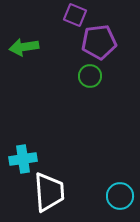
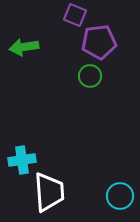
cyan cross: moved 1 px left, 1 px down
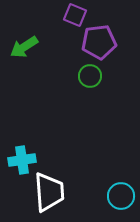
green arrow: rotated 24 degrees counterclockwise
cyan circle: moved 1 px right
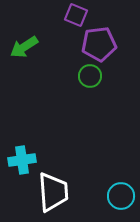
purple square: moved 1 px right
purple pentagon: moved 2 px down
white trapezoid: moved 4 px right
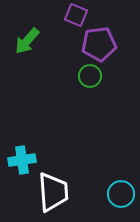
green arrow: moved 3 px right, 6 px up; rotated 16 degrees counterclockwise
cyan circle: moved 2 px up
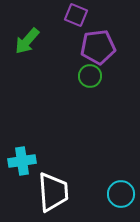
purple pentagon: moved 1 px left, 3 px down
cyan cross: moved 1 px down
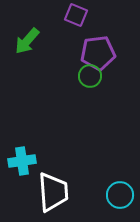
purple pentagon: moved 6 px down
cyan circle: moved 1 px left, 1 px down
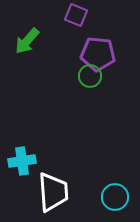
purple pentagon: moved 1 px down; rotated 12 degrees clockwise
cyan circle: moved 5 px left, 2 px down
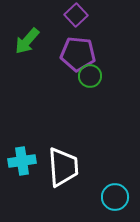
purple square: rotated 25 degrees clockwise
purple pentagon: moved 20 px left
white trapezoid: moved 10 px right, 25 px up
